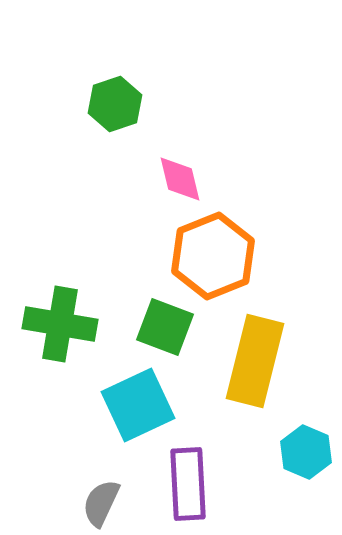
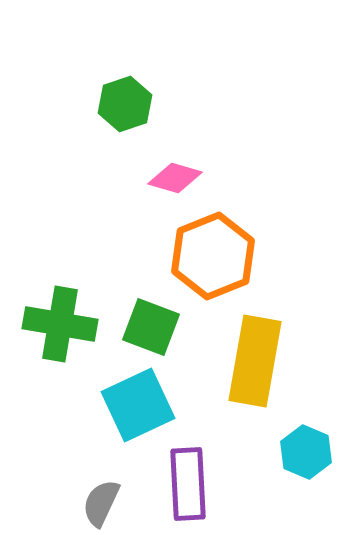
green hexagon: moved 10 px right
pink diamond: moved 5 px left, 1 px up; rotated 60 degrees counterclockwise
green square: moved 14 px left
yellow rectangle: rotated 4 degrees counterclockwise
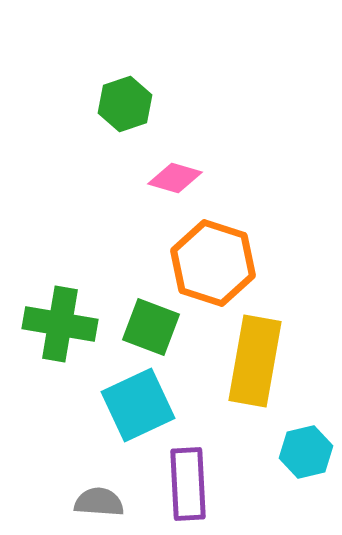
orange hexagon: moved 7 px down; rotated 20 degrees counterclockwise
cyan hexagon: rotated 24 degrees clockwise
gray semicircle: moved 2 px left, 1 px up; rotated 69 degrees clockwise
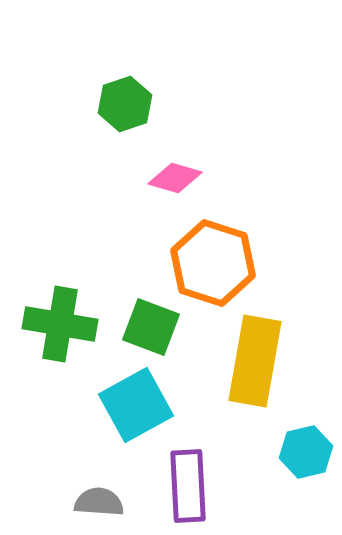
cyan square: moved 2 px left; rotated 4 degrees counterclockwise
purple rectangle: moved 2 px down
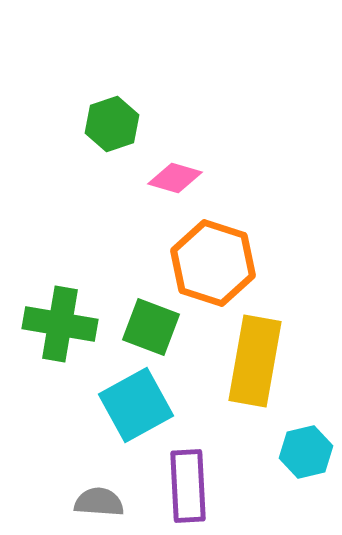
green hexagon: moved 13 px left, 20 px down
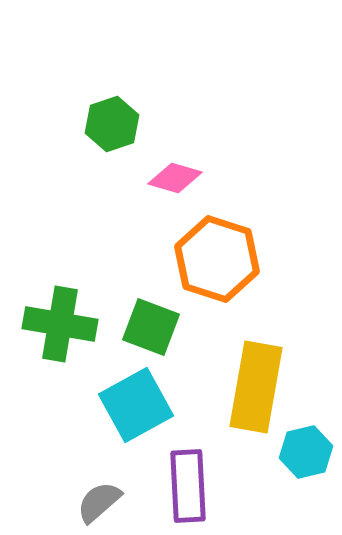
orange hexagon: moved 4 px right, 4 px up
yellow rectangle: moved 1 px right, 26 px down
gray semicircle: rotated 45 degrees counterclockwise
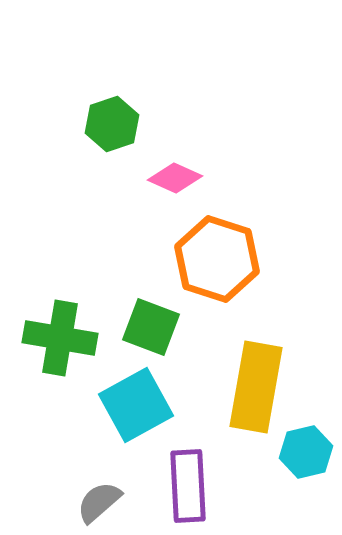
pink diamond: rotated 8 degrees clockwise
green cross: moved 14 px down
